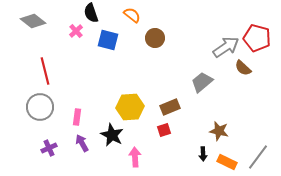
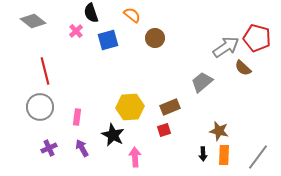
blue square: rotated 30 degrees counterclockwise
black star: moved 1 px right
purple arrow: moved 5 px down
orange rectangle: moved 3 px left, 7 px up; rotated 66 degrees clockwise
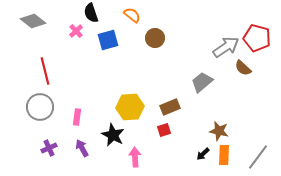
black arrow: rotated 48 degrees clockwise
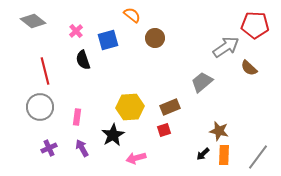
black semicircle: moved 8 px left, 47 px down
red pentagon: moved 2 px left, 13 px up; rotated 12 degrees counterclockwise
brown semicircle: moved 6 px right
black star: rotated 15 degrees clockwise
pink arrow: moved 1 px right, 1 px down; rotated 102 degrees counterclockwise
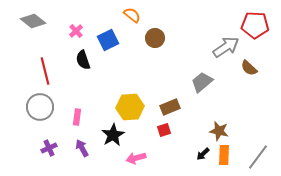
blue square: rotated 10 degrees counterclockwise
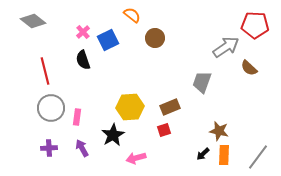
pink cross: moved 7 px right, 1 px down
gray trapezoid: rotated 30 degrees counterclockwise
gray circle: moved 11 px right, 1 px down
purple cross: rotated 21 degrees clockwise
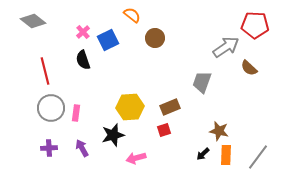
pink rectangle: moved 1 px left, 4 px up
black star: rotated 15 degrees clockwise
orange rectangle: moved 2 px right
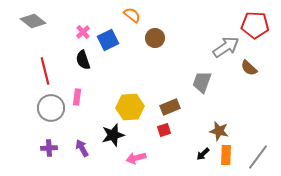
pink rectangle: moved 1 px right, 16 px up
